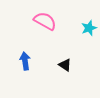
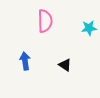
pink semicircle: rotated 60 degrees clockwise
cyan star: rotated 14 degrees clockwise
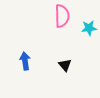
pink semicircle: moved 17 px right, 5 px up
black triangle: rotated 16 degrees clockwise
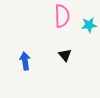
cyan star: moved 3 px up
black triangle: moved 10 px up
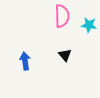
cyan star: rotated 14 degrees clockwise
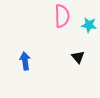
black triangle: moved 13 px right, 2 px down
